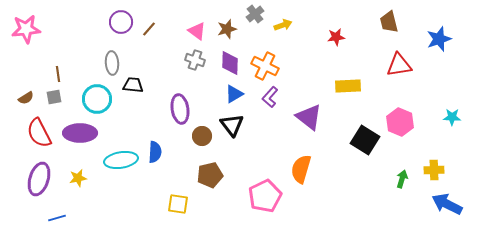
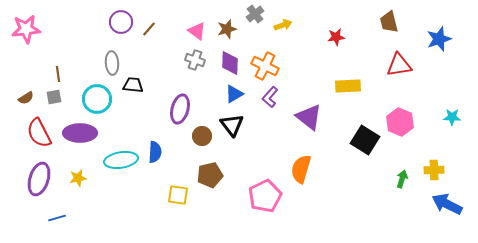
purple ellipse at (180, 109): rotated 24 degrees clockwise
yellow square at (178, 204): moved 9 px up
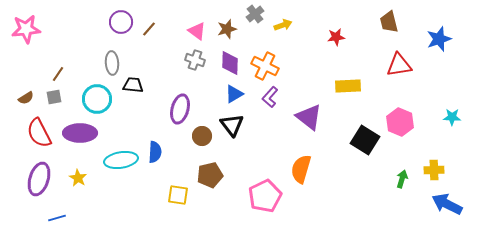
brown line at (58, 74): rotated 42 degrees clockwise
yellow star at (78, 178): rotated 30 degrees counterclockwise
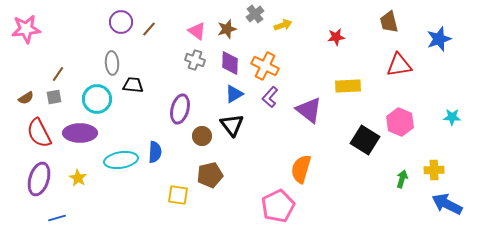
purple triangle at (309, 117): moved 7 px up
pink pentagon at (265, 196): moved 13 px right, 10 px down
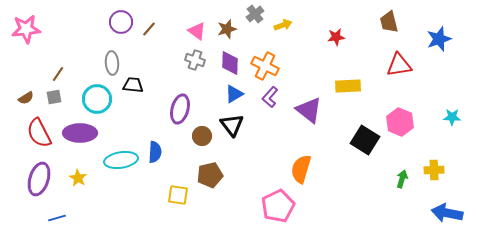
blue arrow at (447, 204): moved 9 px down; rotated 16 degrees counterclockwise
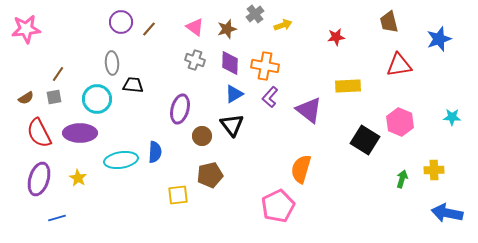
pink triangle at (197, 31): moved 2 px left, 4 px up
orange cross at (265, 66): rotated 16 degrees counterclockwise
yellow square at (178, 195): rotated 15 degrees counterclockwise
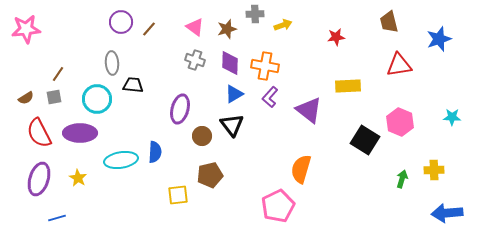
gray cross at (255, 14): rotated 36 degrees clockwise
blue arrow at (447, 213): rotated 16 degrees counterclockwise
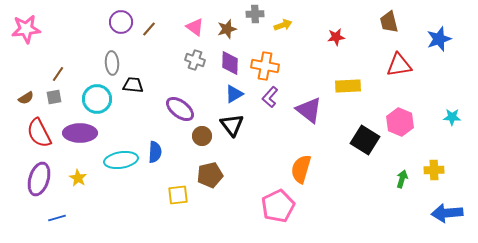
purple ellipse at (180, 109): rotated 68 degrees counterclockwise
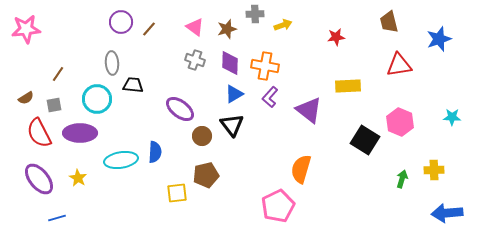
gray square at (54, 97): moved 8 px down
brown pentagon at (210, 175): moved 4 px left
purple ellipse at (39, 179): rotated 56 degrees counterclockwise
yellow square at (178, 195): moved 1 px left, 2 px up
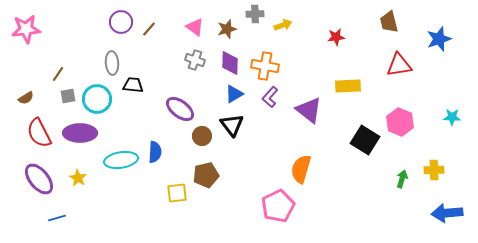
gray square at (54, 105): moved 14 px right, 9 px up
